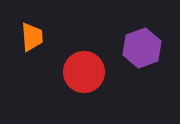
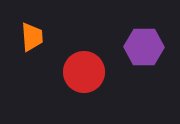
purple hexagon: moved 2 px right, 1 px up; rotated 21 degrees clockwise
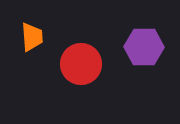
red circle: moved 3 px left, 8 px up
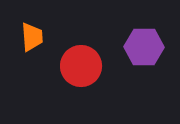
red circle: moved 2 px down
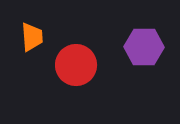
red circle: moved 5 px left, 1 px up
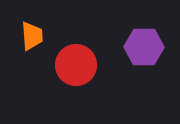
orange trapezoid: moved 1 px up
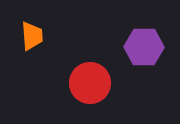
red circle: moved 14 px right, 18 px down
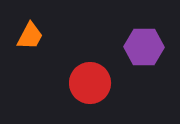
orange trapezoid: moved 2 px left; rotated 32 degrees clockwise
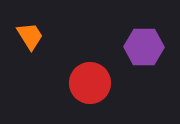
orange trapezoid: rotated 60 degrees counterclockwise
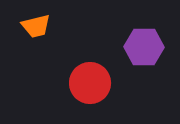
orange trapezoid: moved 6 px right, 10 px up; rotated 108 degrees clockwise
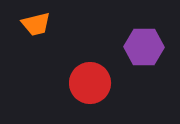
orange trapezoid: moved 2 px up
